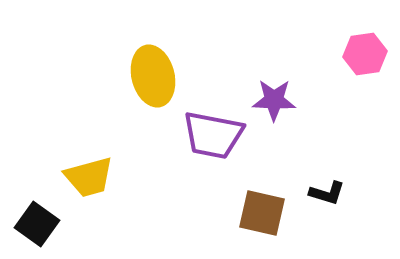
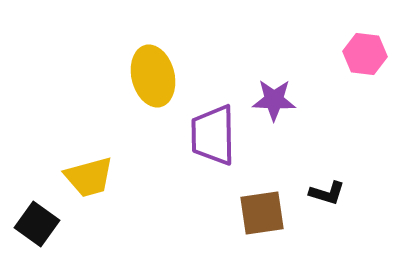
pink hexagon: rotated 15 degrees clockwise
purple trapezoid: rotated 78 degrees clockwise
brown square: rotated 21 degrees counterclockwise
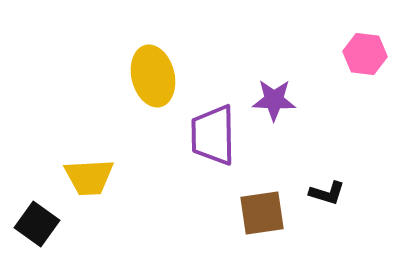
yellow trapezoid: rotated 12 degrees clockwise
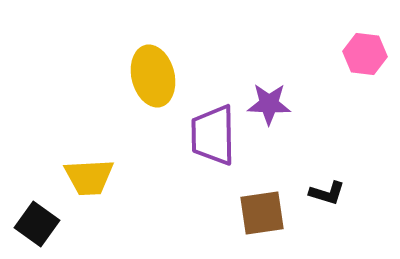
purple star: moved 5 px left, 4 px down
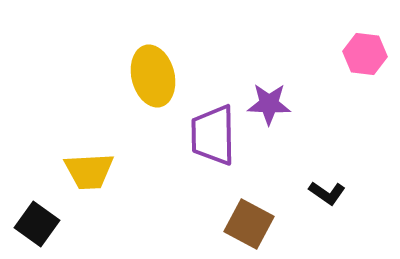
yellow trapezoid: moved 6 px up
black L-shape: rotated 18 degrees clockwise
brown square: moved 13 px left, 11 px down; rotated 36 degrees clockwise
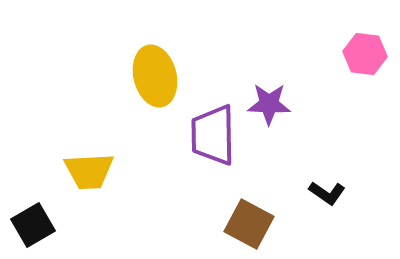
yellow ellipse: moved 2 px right
black square: moved 4 px left, 1 px down; rotated 24 degrees clockwise
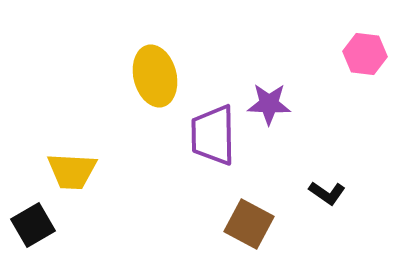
yellow trapezoid: moved 17 px left; rotated 6 degrees clockwise
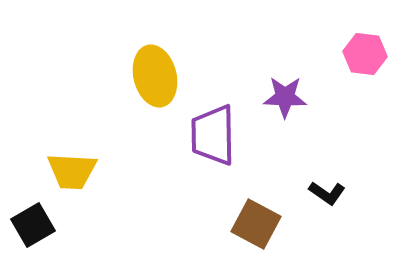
purple star: moved 16 px right, 7 px up
brown square: moved 7 px right
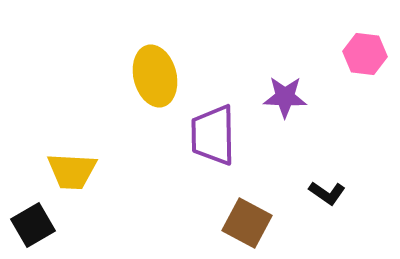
brown square: moved 9 px left, 1 px up
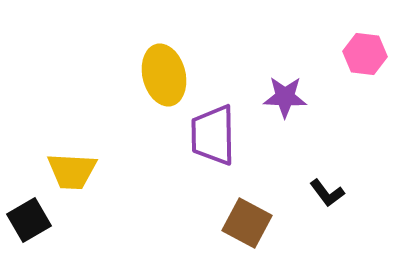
yellow ellipse: moved 9 px right, 1 px up
black L-shape: rotated 18 degrees clockwise
black square: moved 4 px left, 5 px up
